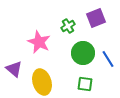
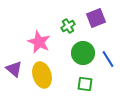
yellow ellipse: moved 7 px up
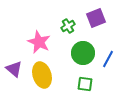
blue line: rotated 60 degrees clockwise
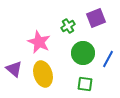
yellow ellipse: moved 1 px right, 1 px up
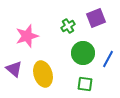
pink star: moved 12 px left, 6 px up; rotated 30 degrees clockwise
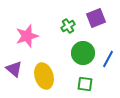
yellow ellipse: moved 1 px right, 2 px down
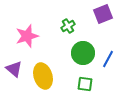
purple square: moved 7 px right, 4 px up
yellow ellipse: moved 1 px left
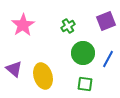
purple square: moved 3 px right, 7 px down
pink star: moved 4 px left, 11 px up; rotated 15 degrees counterclockwise
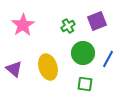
purple square: moved 9 px left
yellow ellipse: moved 5 px right, 9 px up
